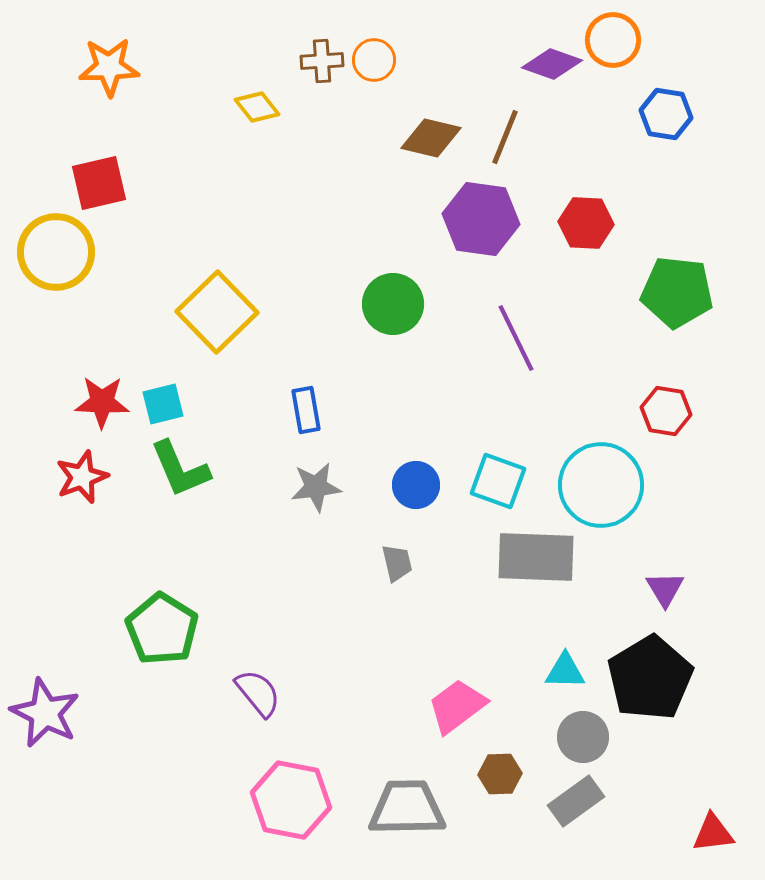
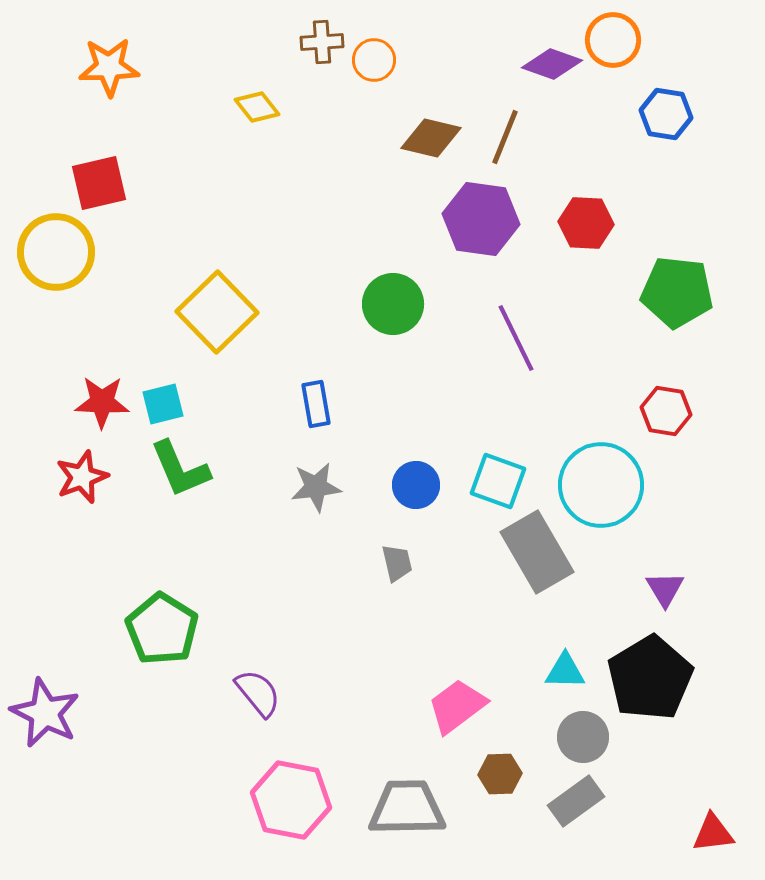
brown cross at (322, 61): moved 19 px up
blue rectangle at (306, 410): moved 10 px right, 6 px up
gray rectangle at (536, 557): moved 1 px right, 5 px up; rotated 58 degrees clockwise
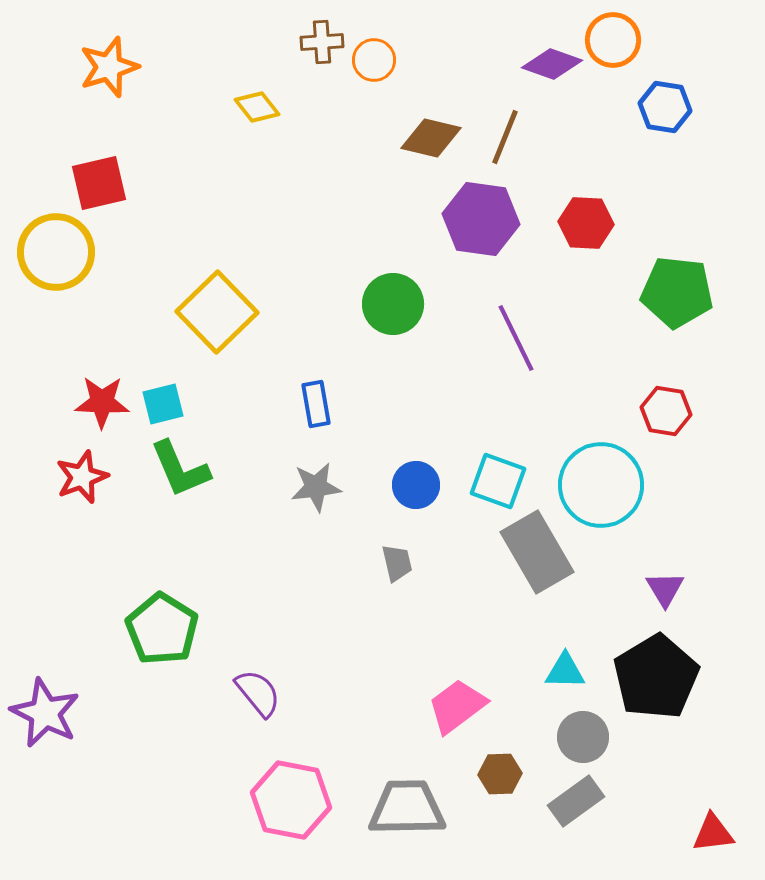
orange star at (109, 67): rotated 16 degrees counterclockwise
blue hexagon at (666, 114): moved 1 px left, 7 px up
black pentagon at (650, 678): moved 6 px right, 1 px up
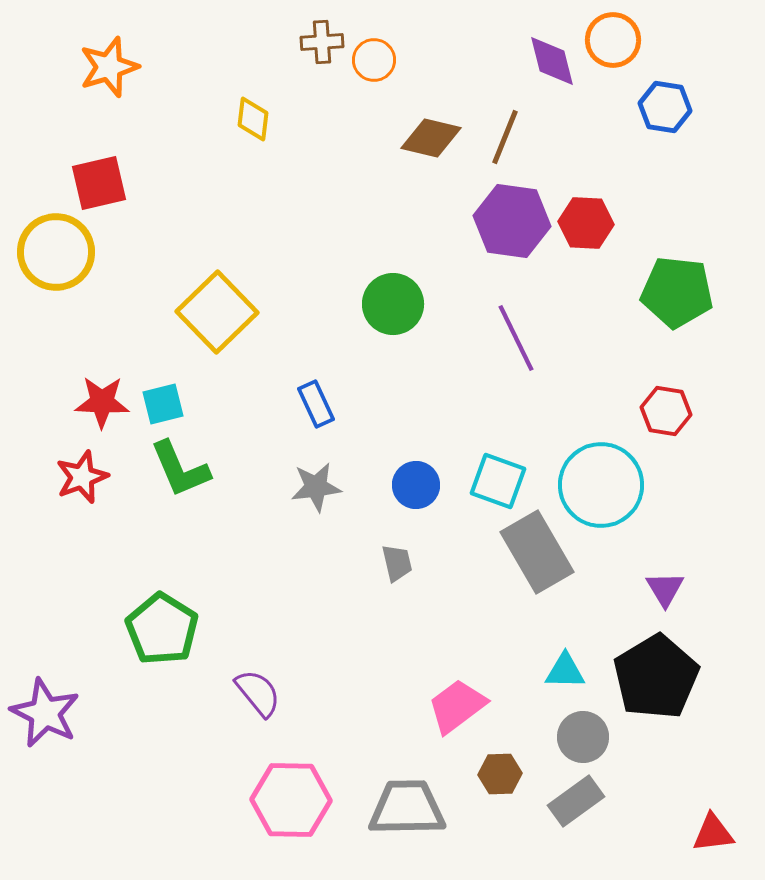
purple diamond at (552, 64): moved 3 px up; rotated 56 degrees clockwise
yellow diamond at (257, 107): moved 4 px left, 12 px down; rotated 45 degrees clockwise
purple hexagon at (481, 219): moved 31 px right, 2 px down
blue rectangle at (316, 404): rotated 15 degrees counterclockwise
pink hexagon at (291, 800): rotated 10 degrees counterclockwise
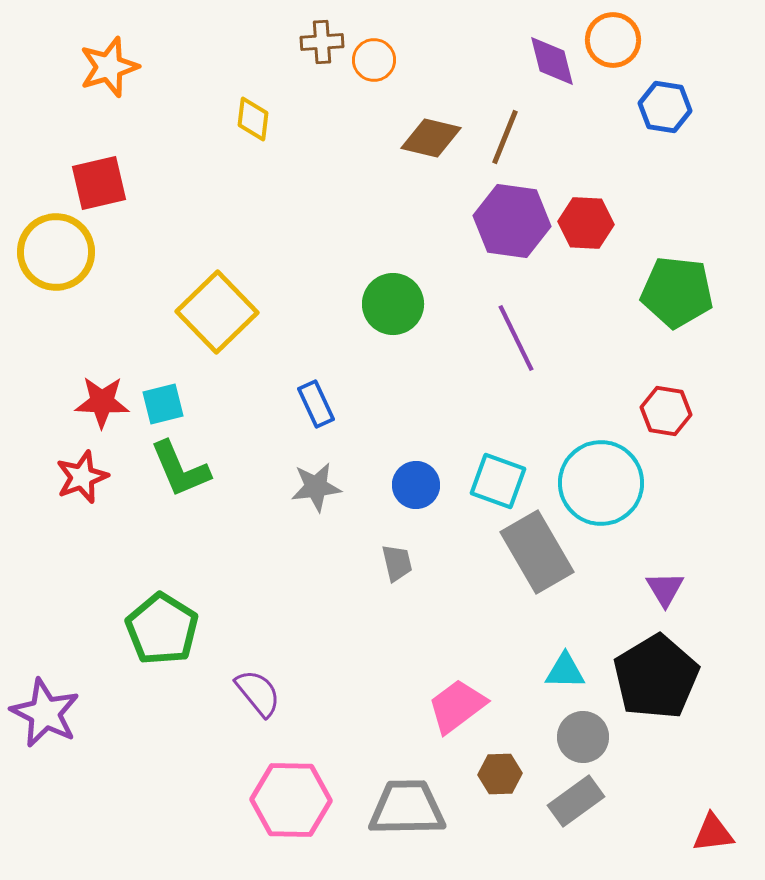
cyan circle at (601, 485): moved 2 px up
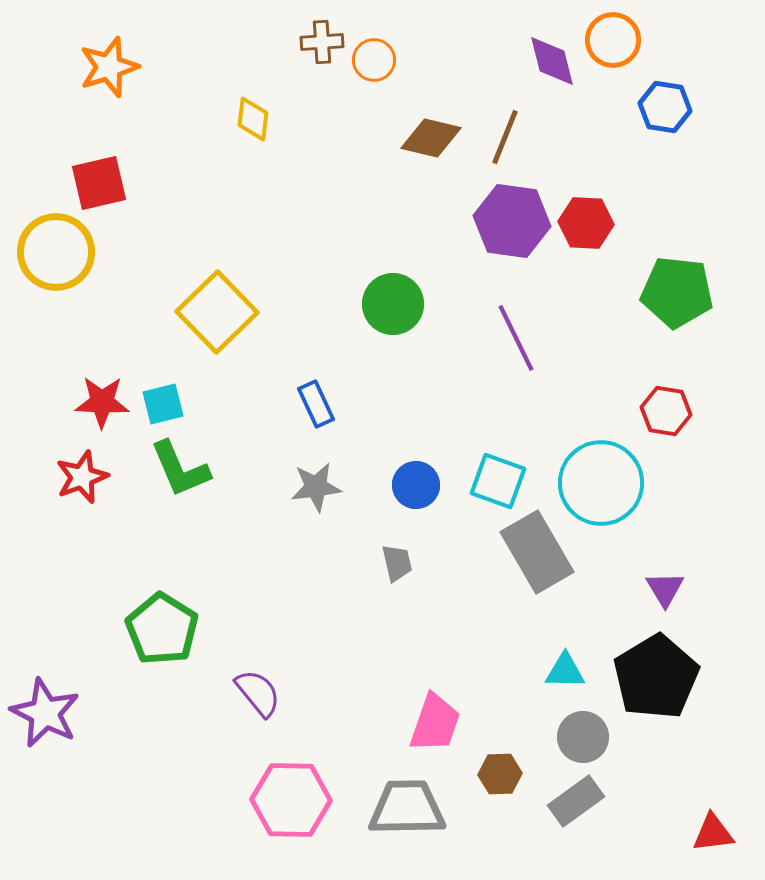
pink trapezoid at (457, 706): moved 22 px left, 17 px down; rotated 146 degrees clockwise
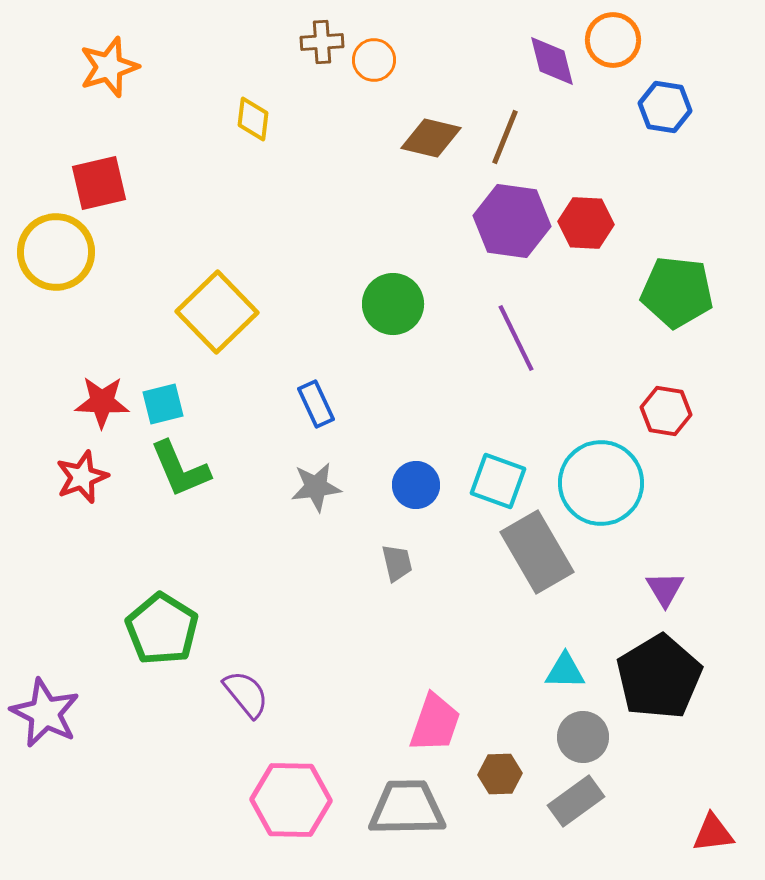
black pentagon at (656, 677): moved 3 px right
purple semicircle at (258, 693): moved 12 px left, 1 px down
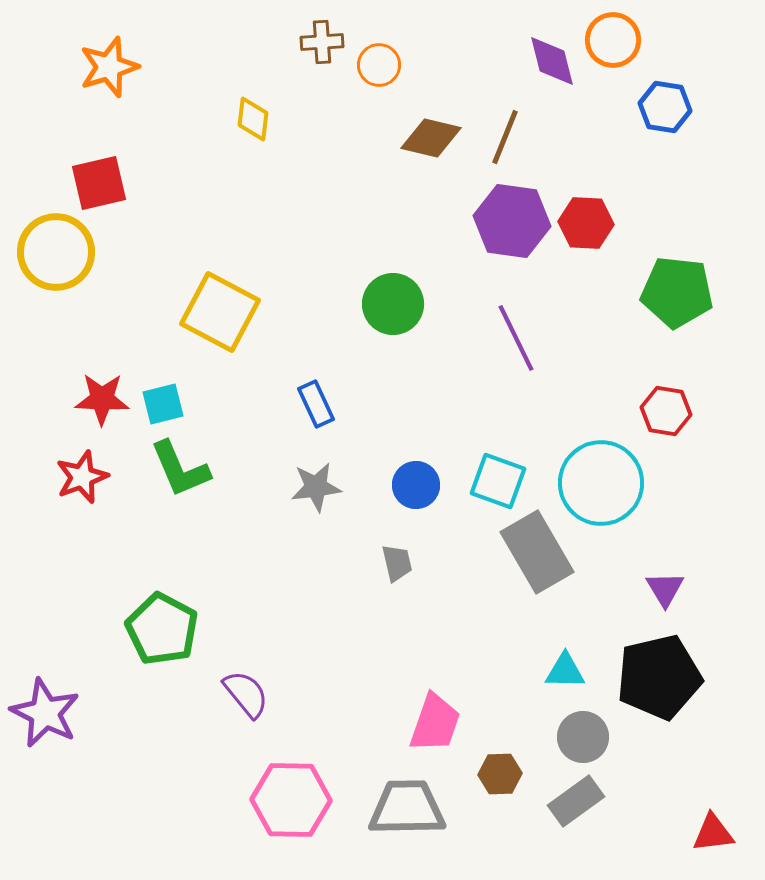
orange circle at (374, 60): moved 5 px right, 5 px down
yellow square at (217, 312): moved 3 px right; rotated 18 degrees counterclockwise
red star at (102, 402): moved 3 px up
green pentagon at (162, 629): rotated 4 degrees counterclockwise
black pentagon at (659, 677): rotated 18 degrees clockwise
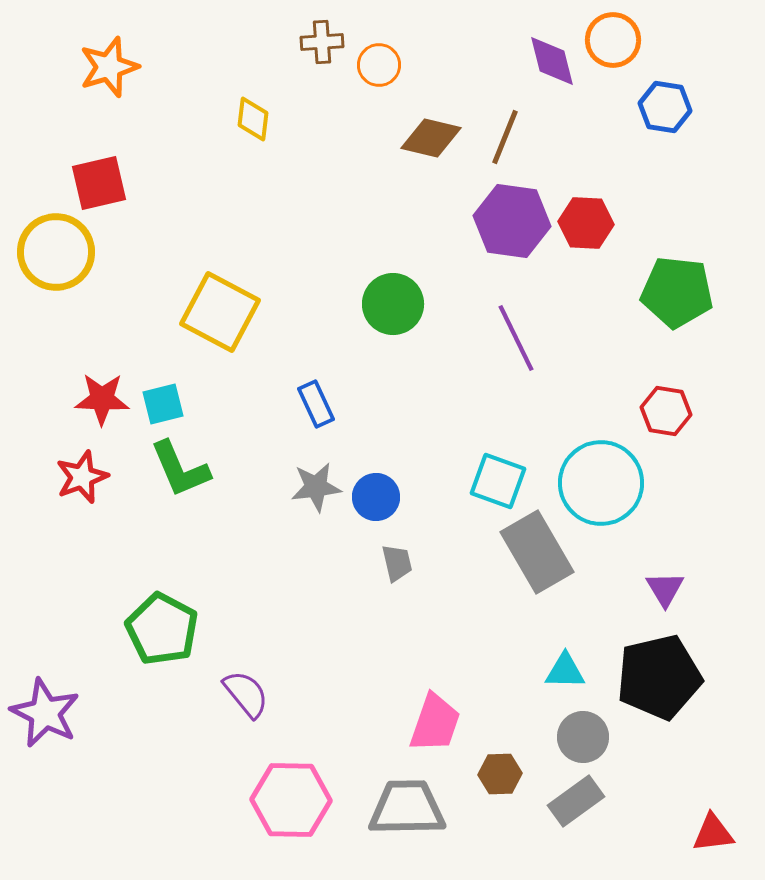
blue circle at (416, 485): moved 40 px left, 12 px down
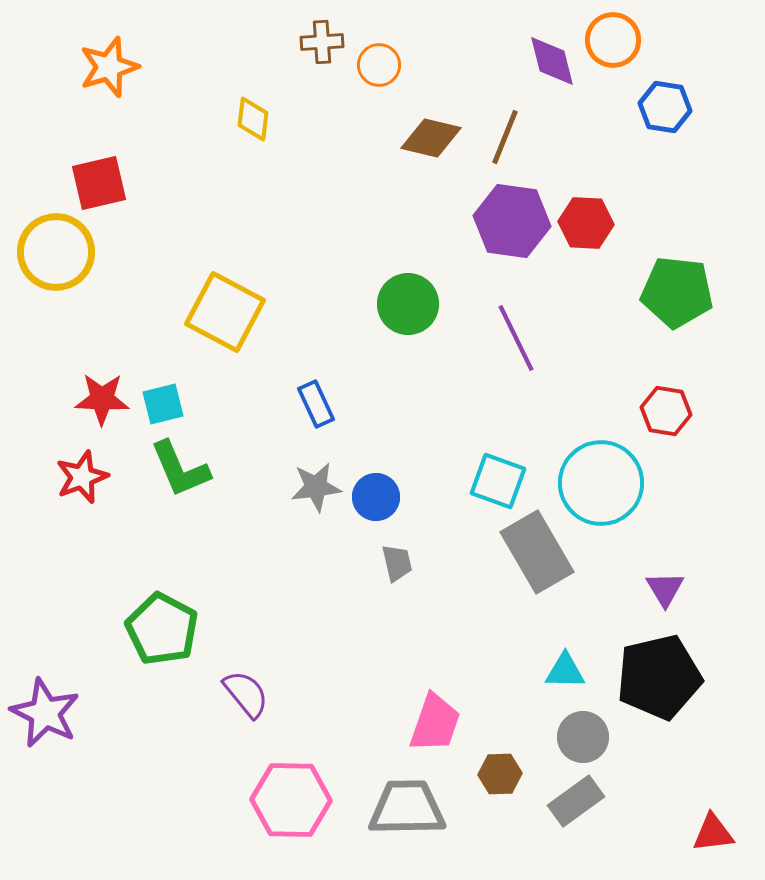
green circle at (393, 304): moved 15 px right
yellow square at (220, 312): moved 5 px right
